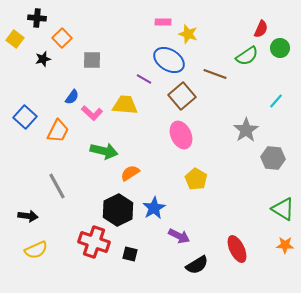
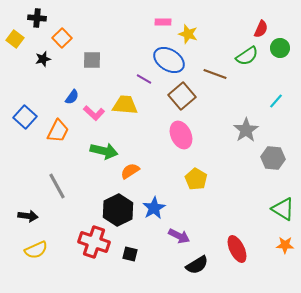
pink L-shape: moved 2 px right
orange semicircle: moved 2 px up
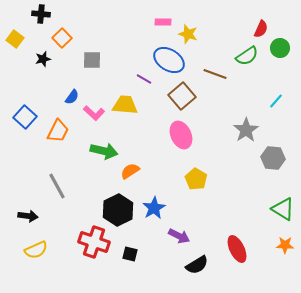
black cross: moved 4 px right, 4 px up
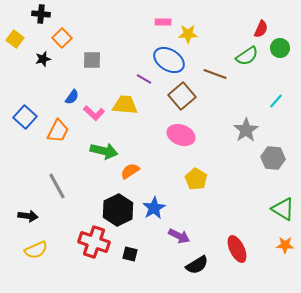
yellow star: rotated 18 degrees counterclockwise
pink ellipse: rotated 44 degrees counterclockwise
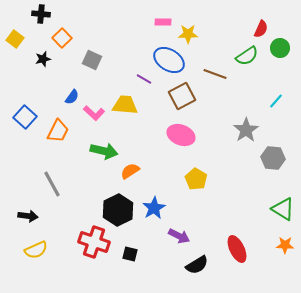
gray square: rotated 24 degrees clockwise
brown square: rotated 12 degrees clockwise
gray line: moved 5 px left, 2 px up
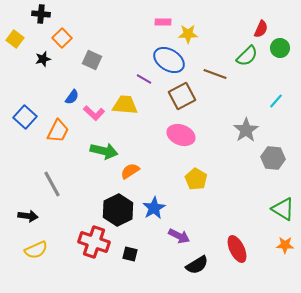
green semicircle: rotated 10 degrees counterclockwise
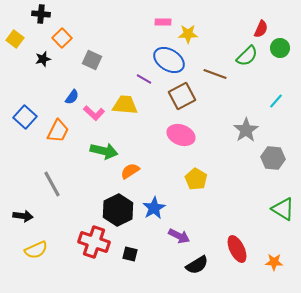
black arrow: moved 5 px left
orange star: moved 11 px left, 17 px down
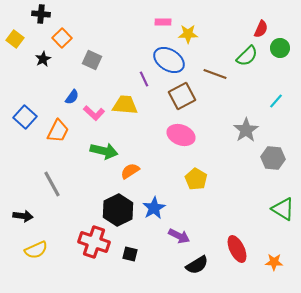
black star: rotated 14 degrees counterclockwise
purple line: rotated 35 degrees clockwise
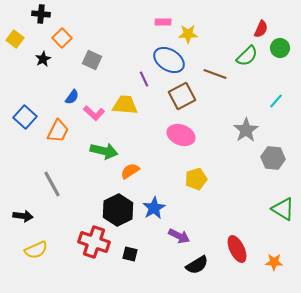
yellow pentagon: rotated 25 degrees clockwise
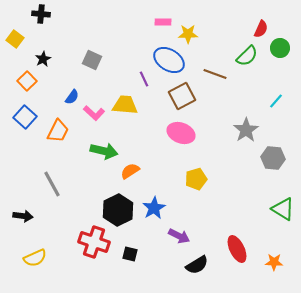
orange square: moved 35 px left, 43 px down
pink ellipse: moved 2 px up
yellow semicircle: moved 1 px left, 8 px down
